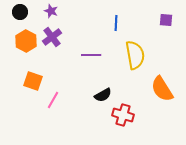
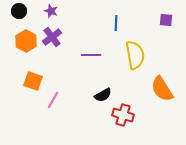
black circle: moved 1 px left, 1 px up
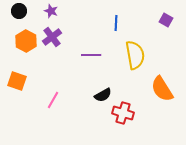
purple square: rotated 24 degrees clockwise
orange square: moved 16 px left
red cross: moved 2 px up
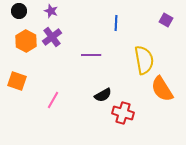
yellow semicircle: moved 9 px right, 5 px down
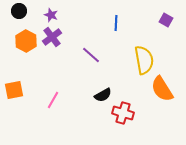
purple star: moved 4 px down
purple line: rotated 42 degrees clockwise
orange square: moved 3 px left, 9 px down; rotated 30 degrees counterclockwise
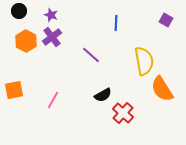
yellow semicircle: moved 1 px down
red cross: rotated 25 degrees clockwise
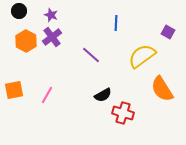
purple square: moved 2 px right, 12 px down
yellow semicircle: moved 2 px left, 5 px up; rotated 116 degrees counterclockwise
pink line: moved 6 px left, 5 px up
red cross: rotated 25 degrees counterclockwise
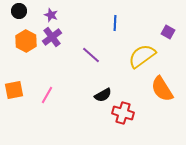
blue line: moved 1 px left
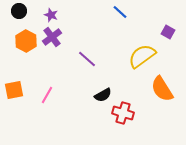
blue line: moved 5 px right, 11 px up; rotated 49 degrees counterclockwise
purple line: moved 4 px left, 4 px down
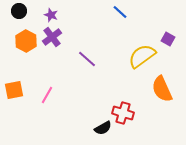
purple square: moved 7 px down
orange semicircle: rotated 8 degrees clockwise
black semicircle: moved 33 px down
